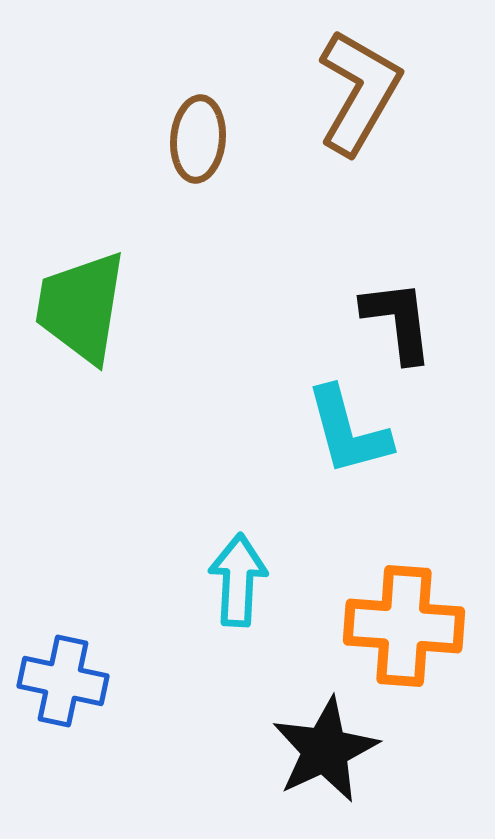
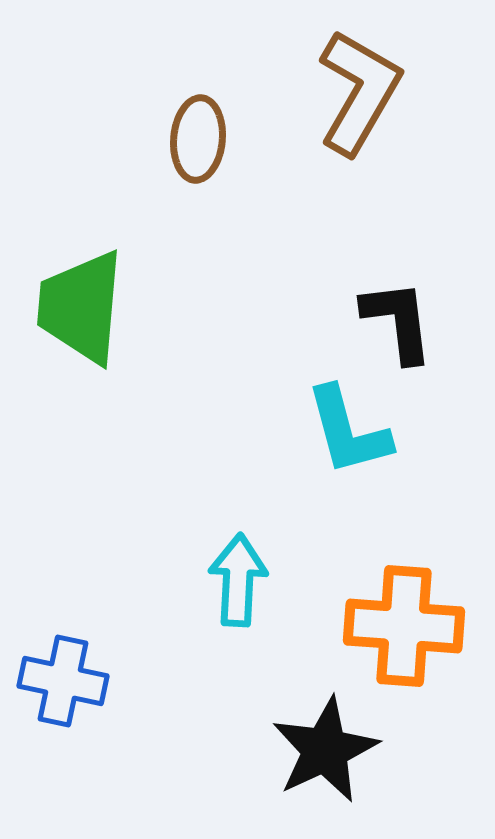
green trapezoid: rotated 4 degrees counterclockwise
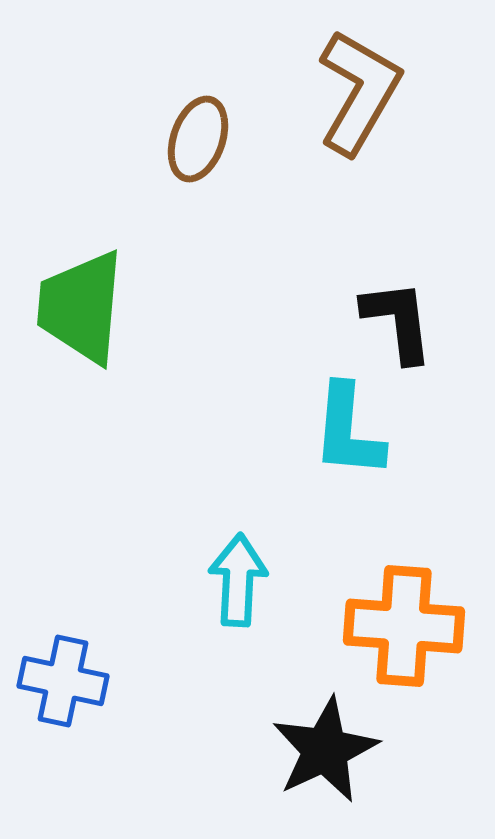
brown ellipse: rotated 14 degrees clockwise
cyan L-shape: rotated 20 degrees clockwise
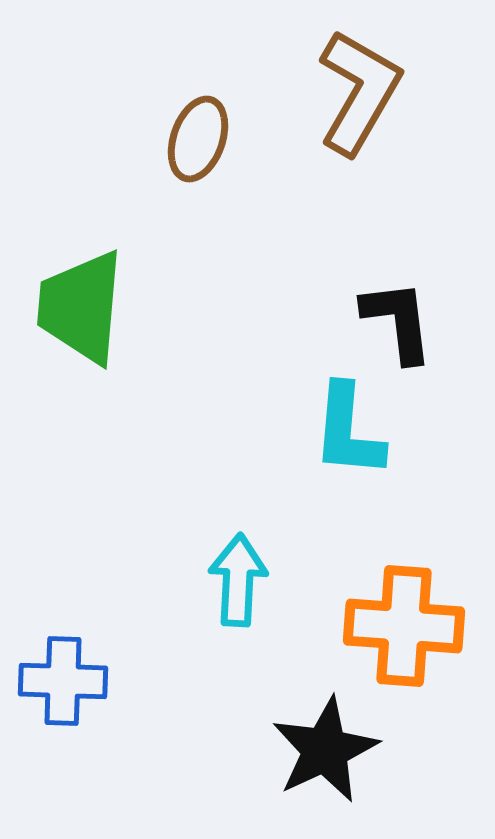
blue cross: rotated 10 degrees counterclockwise
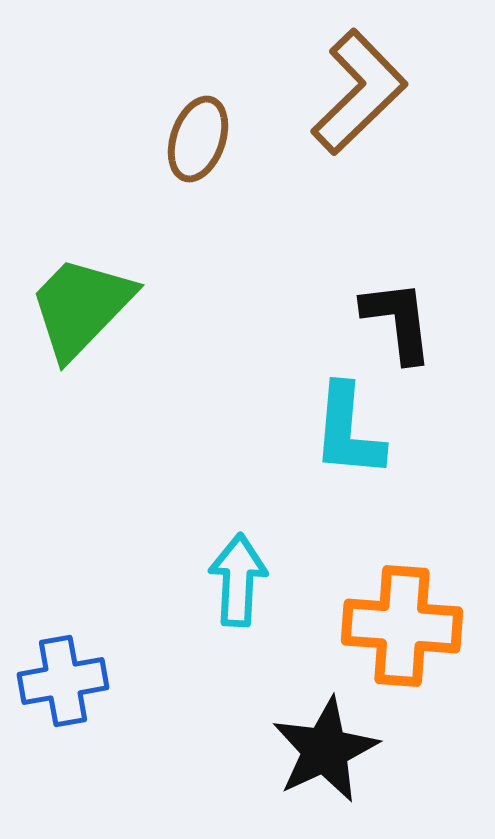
brown L-shape: rotated 16 degrees clockwise
green trapezoid: rotated 39 degrees clockwise
orange cross: moved 2 px left
blue cross: rotated 12 degrees counterclockwise
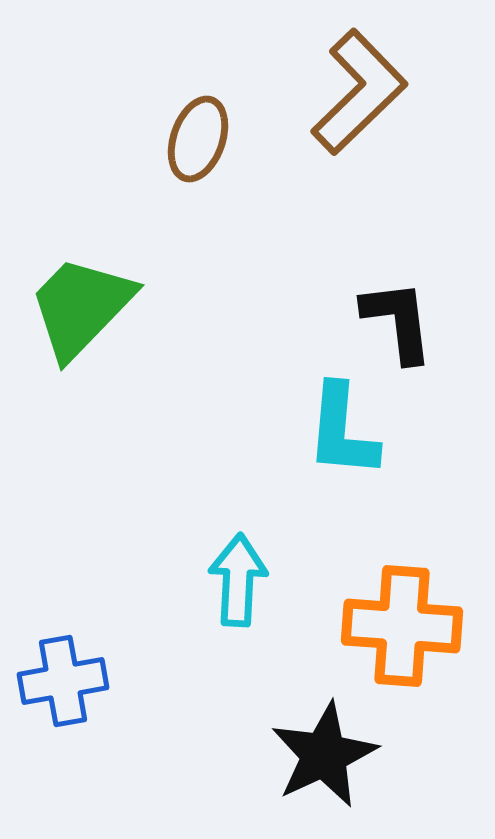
cyan L-shape: moved 6 px left
black star: moved 1 px left, 5 px down
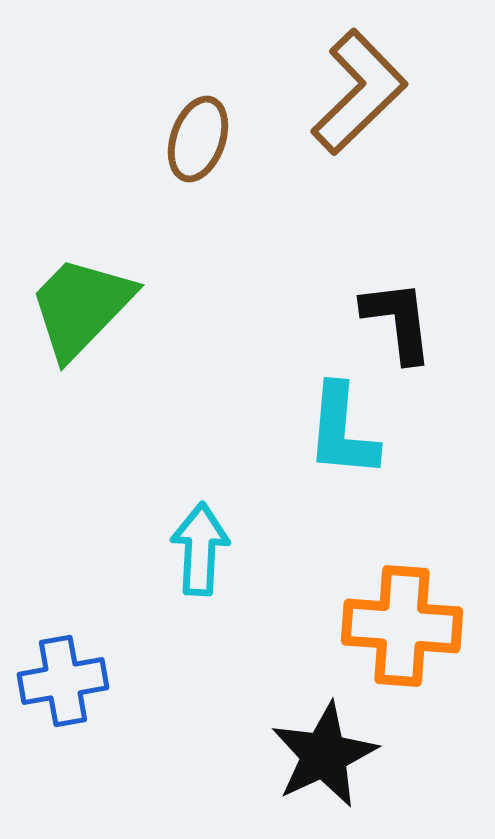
cyan arrow: moved 38 px left, 31 px up
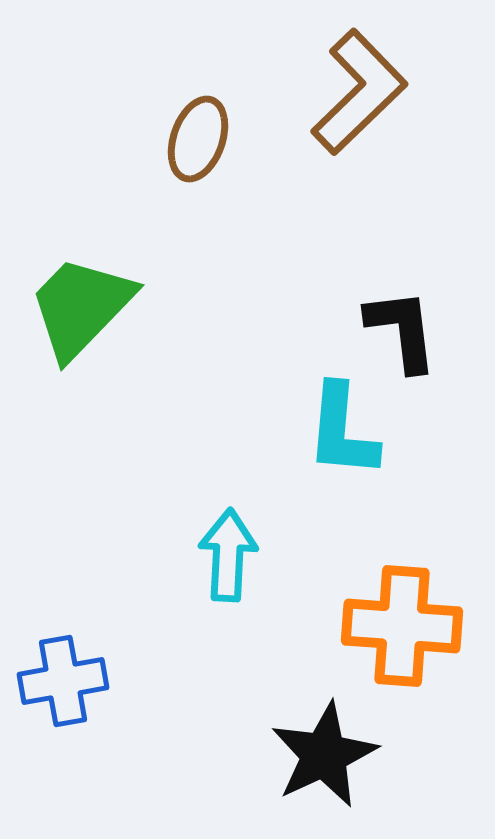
black L-shape: moved 4 px right, 9 px down
cyan arrow: moved 28 px right, 6 px down
